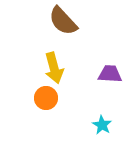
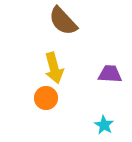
cyan star: moved 2 px right
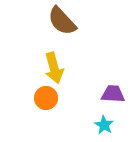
brown semicircle: moved 1 px left
purple trapezoid: moved 3 px right, 20 px down
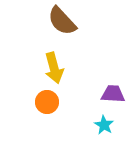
orange circle: moved 1 px right, 4 px down
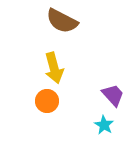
brown semicircle: rotated 20 degrees counterclockwise
purple trapezoid: moved 1 px down; rotated 45 degrees clockwise
orange circle: moved 1 px up
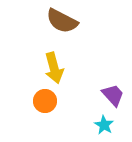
orange circle: moved 2 px left
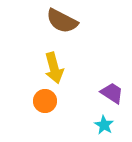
purple trapezoid: moved 1 px left, 2 px up; rotated 15 degrees counterclockwise
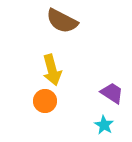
yellow arrow: moved 2 px left, 2 px down
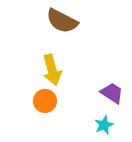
cyan star: rotated 18 degrees clockwise
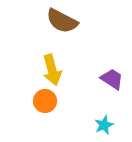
purple trapezoid: moved 14 px up
